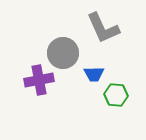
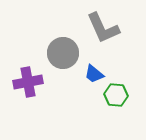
blue trapezoid: rotated 40 degrees clockwise
purple cross: moved 11 px left, 2 px down
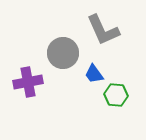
gray L-shape: moved 2 px down
blue trapezoid: rotated 15 degrees clockwise
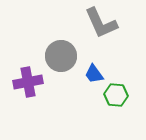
gray L-shape: moved 2 px left, 7 px up
gray circle: moved 2 px left, 3 px down
